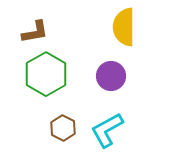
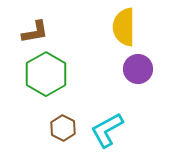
purple circle: moved 27 px right, 7 px up
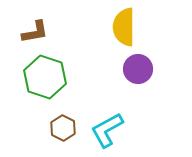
green hexagon: moved 1 px left, 3 px down; rotated 12 degrees counterclockwise
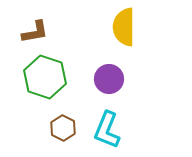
purple circle: moved 29 px left, 10 px down
cyan L-shape: rotated 39 degrees counterclockwise
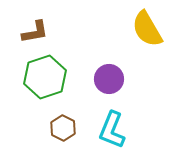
yellow semicircle: moved 23 px right, 2 px down; rotated 30 degrees counterclockwise
green hexagon: rotated 24 degrees clockwise
cyan L-shape: moved 5 px right
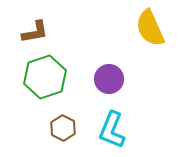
yellow semicircle: moved 3 px right, 1 px up; rotated 6 degrees clockwise
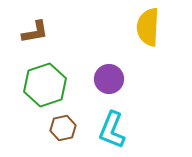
yellow semicircle: moved 2 px left, 1 px up; rotated 27 degrees clockwise
green hexagon: moved 8 px down
brown hexagon: rotated 20 degrees clockwise
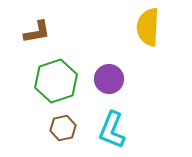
brown L-shape: moved 2 px right
green hexagon: moved 11 px right, 4 px up
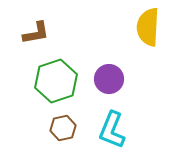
brown L-shape: moved 1 px left, 1 px down
